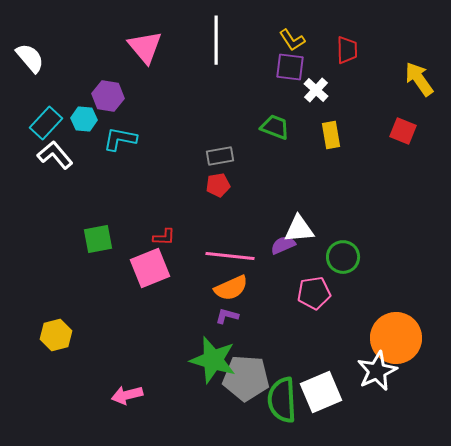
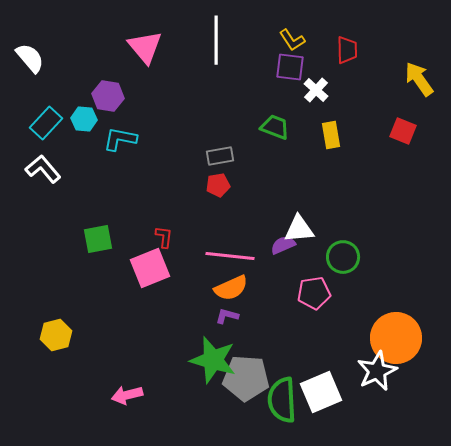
white L-shape: moved 12 px left, 14 px down
red L-shape: rotated 85 degrees counterclockwise
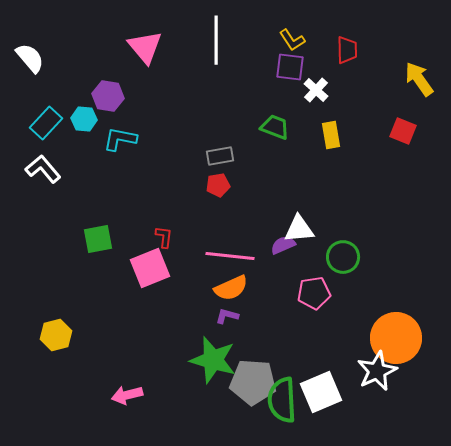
gray pentagon: moved 7 px right, 4 px down
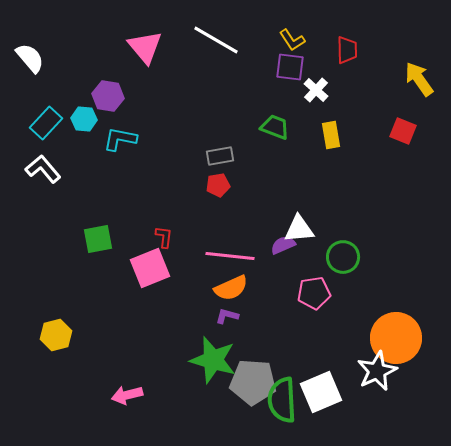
white line: rotated 60 degrees counterclockwise
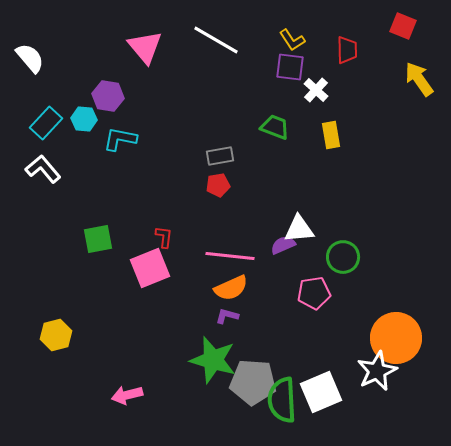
red square: moved 105 px up
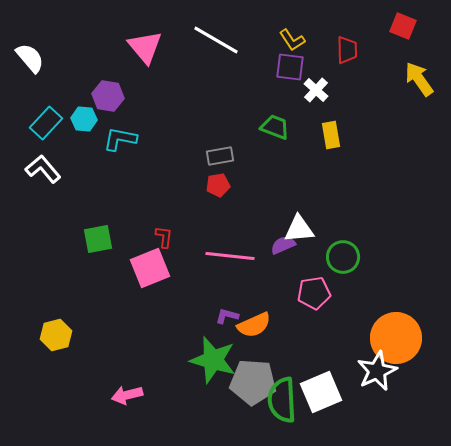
orange semicircle: moved 23 px right, 37 px down
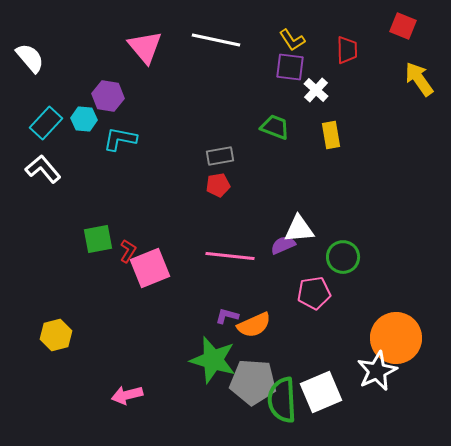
white line: rotated 18 degrees counterclockwise
red L-shape: moved 36 px left, 14 px down; rotated 25 degrees clockwise
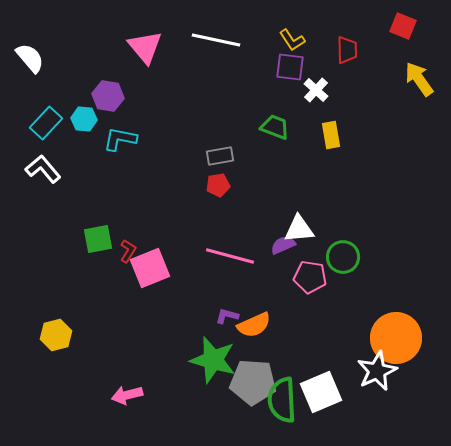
pink line: rotated 9 degrees clockwise
pink pentagon: moved 4 px left, 16 px up; rotated 16 degrees clockwise
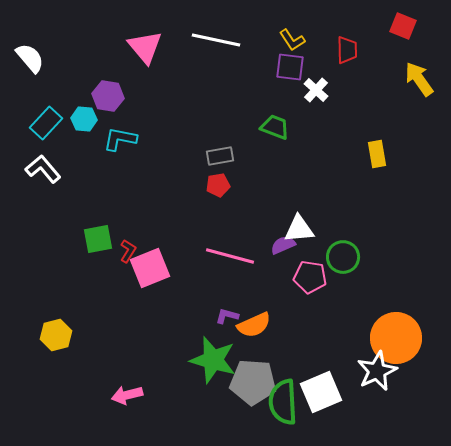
yellow rectangle: moved 46 px right, 19 px down
green semicircle: moved 1 px right, 2 px down
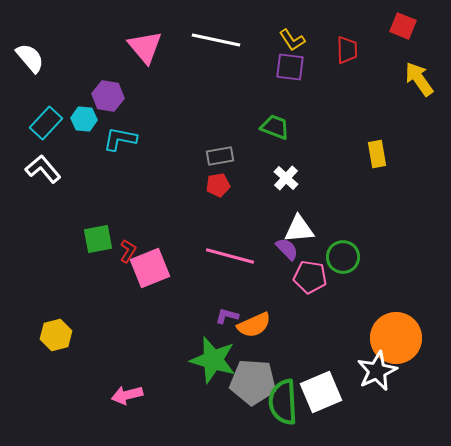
white cross: moved 30 px left, 88 px down
purple semicircle: moved 4 px right, 4 px down; rotated 70 degrees clockwise
